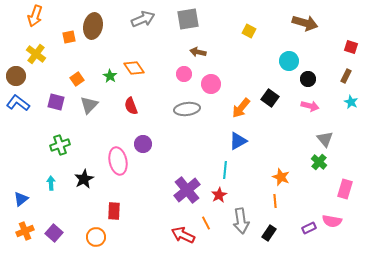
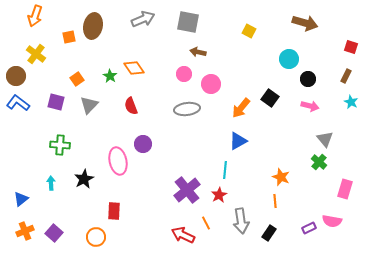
gray square at (188, 19): moved 3 px down; rotated 20 degrees clockwise
cyan circle at (289, 61): moved 2 px up
green cross at (60, 145): rotated 24 degrees clockwise
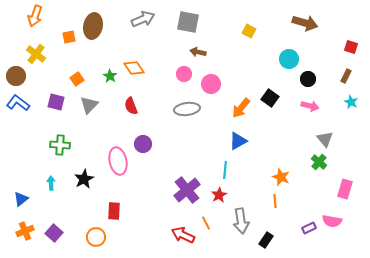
black rectangle at (269, 233): moved 3 px left, 7 px down
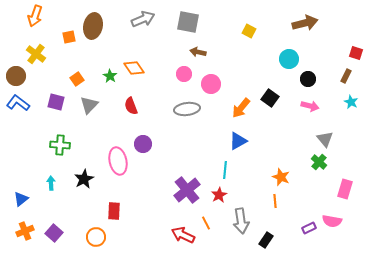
brown arrow at (305, 23): rotated 30 degrees counterclockwise
red square at (351, 47): moved 5 px right, 6 px down
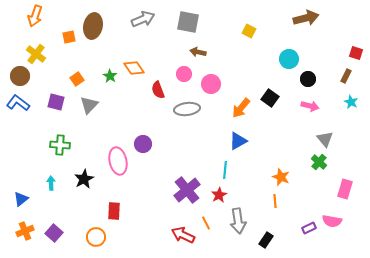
brown arrow at (305, 23): moved 1 px right, 5 px up
brown circle at (16, 76): moved 4 px right
red semicircle at (131, 106): moved 27 px right, 16 px up
gray arrow at (241, 221): moved 3 px left
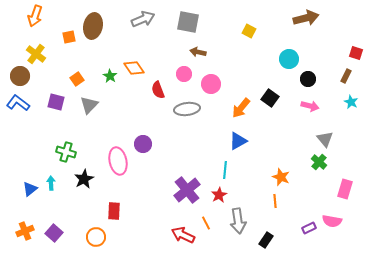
green cross at (60, 145): moved 6 px right, 7 px down; rotated 12 degrees clockwise
blue triangle at (21, 199): moved 9 px right, 10 px up
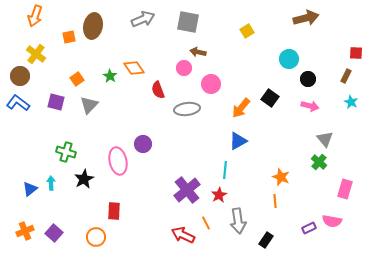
yellow square at (249, 31): moved 2 px left; rotated 32 degrees clockwise
red square at (356, 53): rotated 16 degrees counterclockwise
pink circle at (184, 74): moved 6 px up
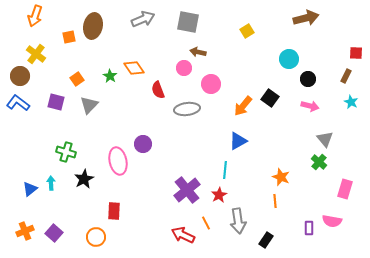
orange arrow at (241, 108): moved 2 px right, 2 px up
purple rectangle at (309, 228): rotated 64 degrees counterclockwise
